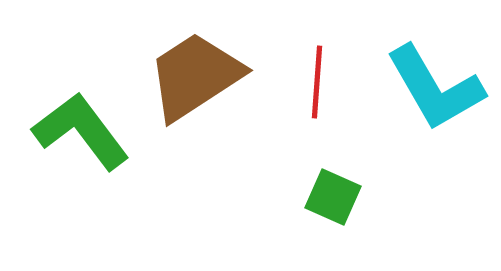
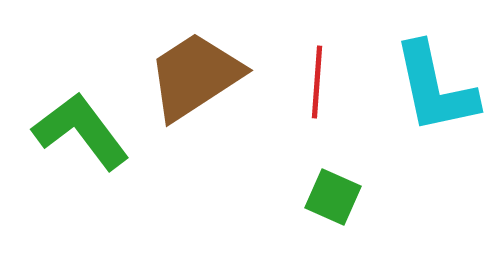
cyan L-shape: rotated 18 degrees clockwise
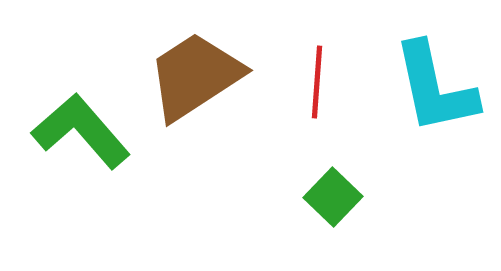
green L-shape: rotated 4 degrees counterclockwise
green square: rotated 20 degrees clockwise
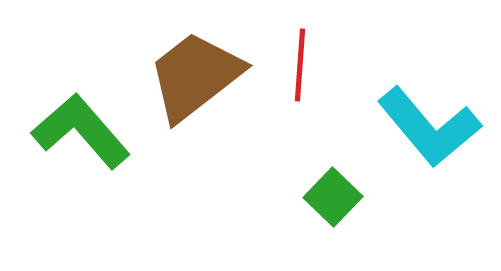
brown trapezoid: rotated 5 degrees counterclockwise
red line: moved 17 px left, 17 px up
cyan L-shape: moved 6 px left, 39 px down; rotated 28 degrees counterclockwise
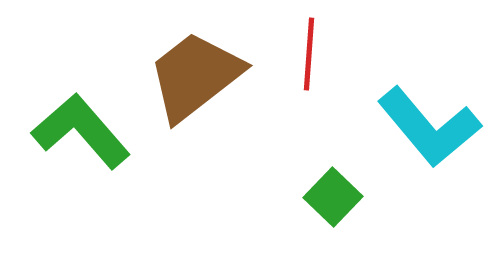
red line: moved 9 px right, 11 px up
